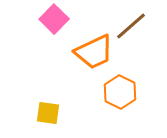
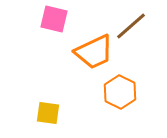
pink square: rotated 32 degrees counterclockwise
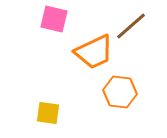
orange hexagon: rotated 20 degrees counterclockwise
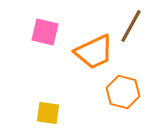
pink square: moved 9 px left, 13 px down
brown line: rotated 20 degrees counterclockwise
orange hexagon: moved 3 px right; rotated 8 degrees clockwise
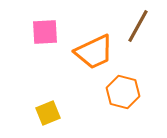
brown line: moved 7 px right
pink square: rotated 16 degrees counterclockwise
yellow square: rotated 30 degrees counterclockwise
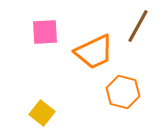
yellow square: moved 6 px left; rotated 30 degrees counterclockwise
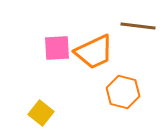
brown line: rotated 68 degrees clockwise
pink square: moved 12 px right, 16 px down
yellow square: moved 1 px left
